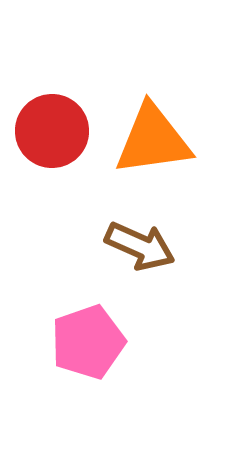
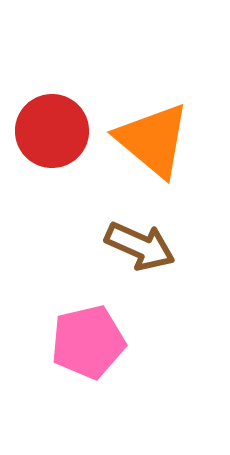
orange triangle: rotated 48 degrees clockwise
pink pentagon: rotated 6 degrees clockwise
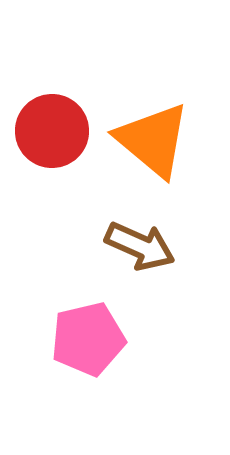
pink pentagon: moved 3 px up
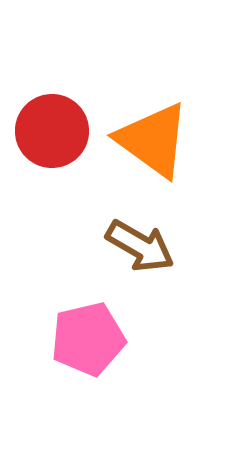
orange triangle: rotated 4 degrees counterclockwise
brown arrow: rotated 6 degrees clockwise
